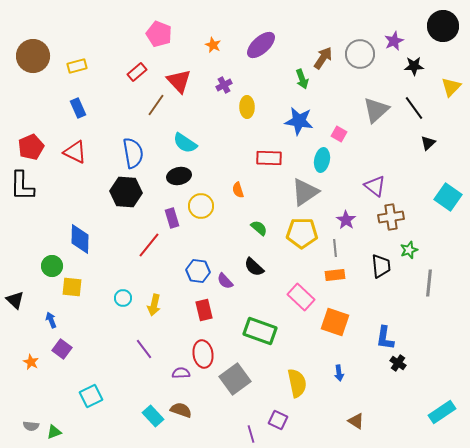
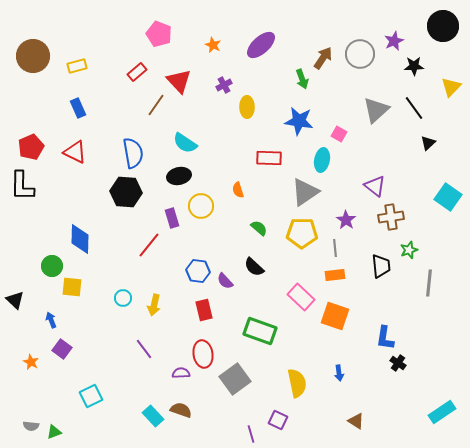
orange square at (335, 322): moved 6 px up
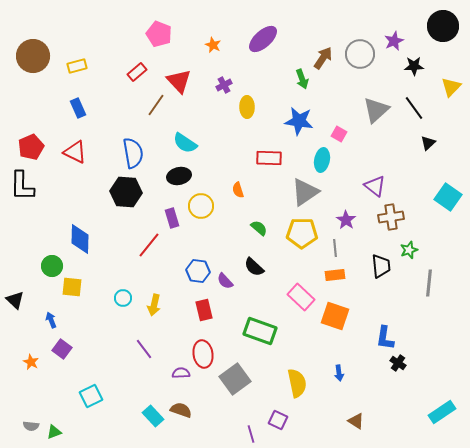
purple ellipse at (261, 45): moved 2 px right, 6 px up
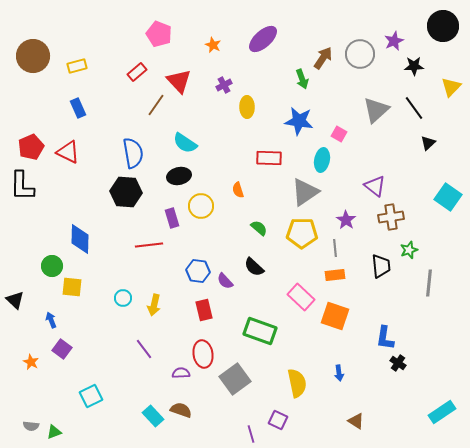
red triangle at (75, 152): moved 7 px left
red line at (149, 245): rotated 44 degrees clockwise
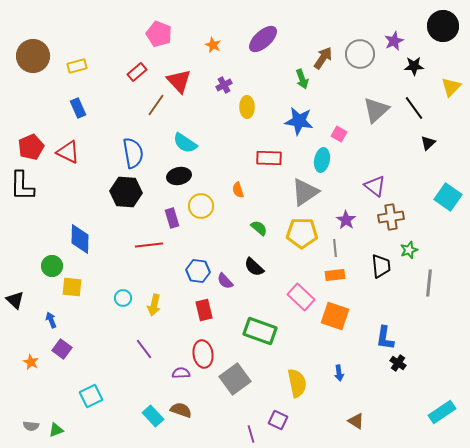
green triangle at (54, 432): moved 2 px right, 2 px up
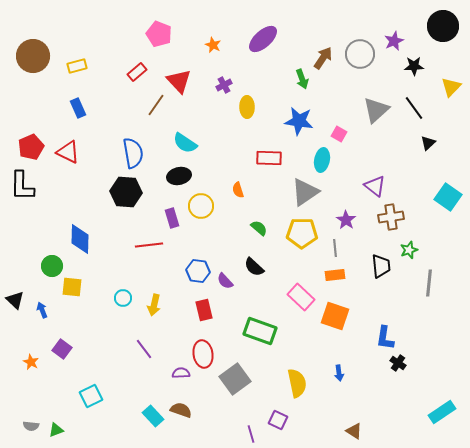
blue arrow at (51, 320): moved 9 px left, 10 px up
brown triangle at (356, 421): moved 2 px left, 10 px down
